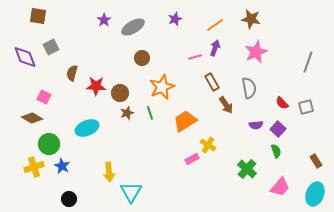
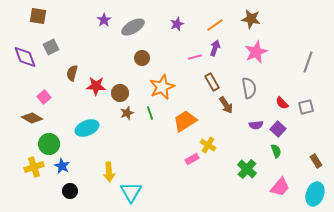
purple star at (175, 19): moved 2 px right, 5 px down
pink square at (44, 97): rotated 24 degrees clockwise
black circle at (69, 199): moved 1 px right, 8 px up
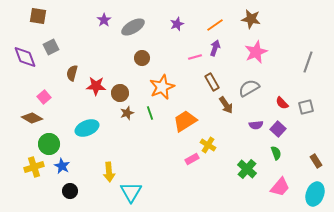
gray semicircle at (249, 88): rotated 110 degrees counterclockwise
green semicircle at (276, 151): moved 2 px down
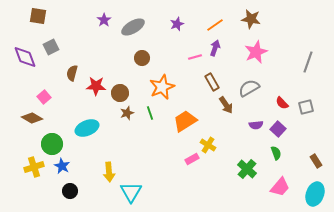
green circle at (49, 144): moved 3 px right
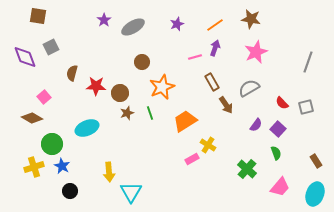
brown circle at (142, 58): moved 4 px down
purple semicircle at (256, 125): rotated 48 degrees counterclockwise
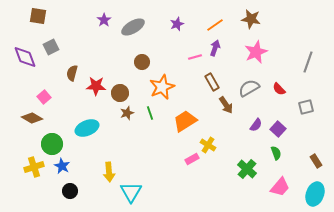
red semicircle at (282, 103): moved 3 px left, 14 px up
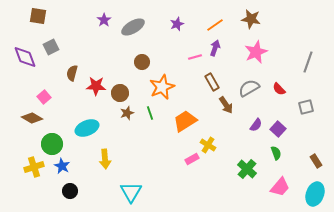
yellow arrow at (109, 172): moved 4 px left, 13 px up
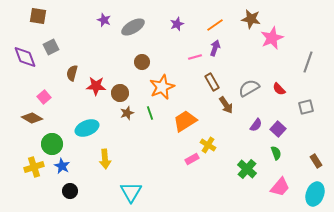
purple star at (104, 20): rotated 16 degrees counterclockwise
pink star at (256, 52): moved 16 px right, 14 px up
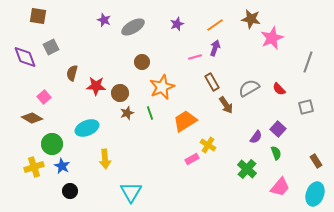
purple semicircle at (256, 125): moved 12 px down
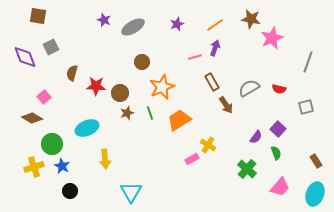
red semicircle at (279, 89): rotated 32 degrees counterclockwise
orange trapezoid at (185, 121): moved 6 px left, 1 px up
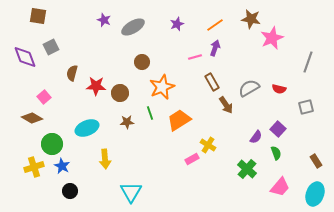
brown star at (127, 113): moved 9 px down; rotated 16 degrees clockwise
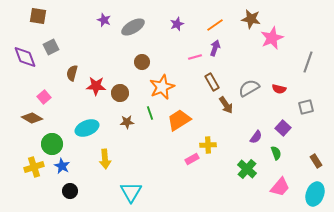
purple square at (278, 129): moved 5 px right, 1 px up
yellow cross at (208, 145): rotated 35 degrees counterclockwise
